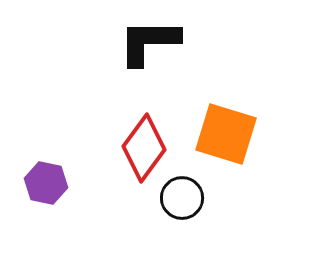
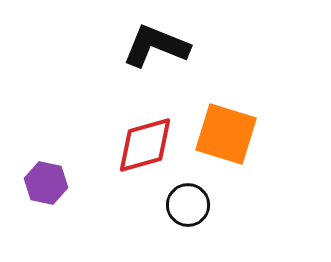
black L-shape: moved 7 px right, 4 px down; rotated 22 degrees clockwise
red diamond: moved 1 px right, 3 px up; rotated 38 degrees clockwise
black circle: moved 6 px right, 7 px down
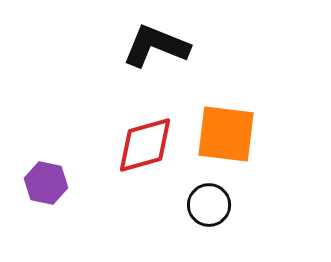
orange square: rotated 10 degrees counterclockwise
black circle: moved 21 px right
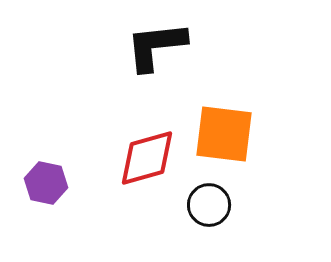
black L-shape: rotated 28 degrees counterclockwise
orange square: moved 2 px left
red diamond: moved 2 px right, 13 px down
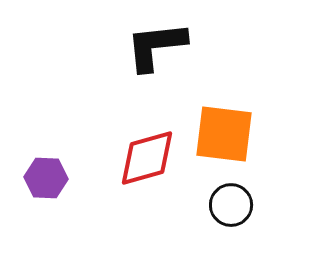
purple hexagon: moved 5 px up; rotated 9 degrees counterclockwise
black circle: moved 22 px right
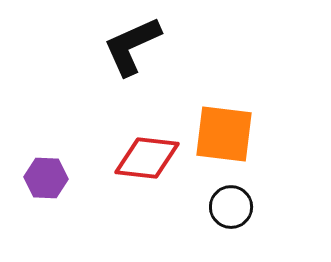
black L-shape: moved 24 px left; rotated 18 degrees counterclockwise
red diamond: rotated 22 degrees clockwise
black circle: moved 2 px down
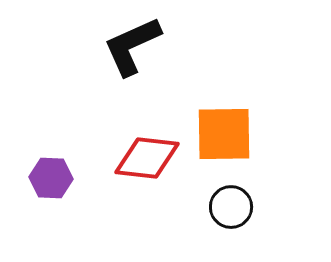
orange square: rotated 8 degrees counterclockwise
purple hexagon: moved 5 px right
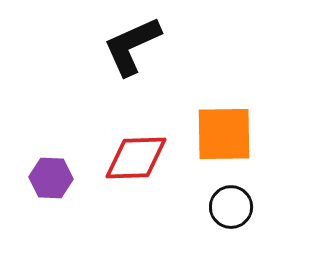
red diamond: moved 11 px left; rotated 8 degrees counterclockwise
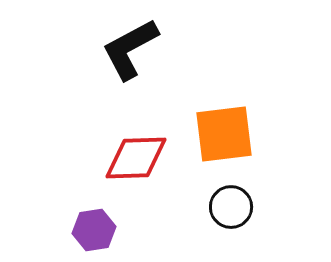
black L-shape: moved 2 px left, 3 px down; rotated 4 degrees counterclockwise
orange square: rotated 6 degrees counterclockwise
purple hexagon: moved 43 px right, 52 px down; rotated 12 degrees counterclockwise
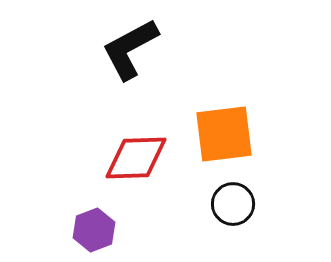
black circle: moved 2 px right, 3 px up
purple hexagon: rotated 12 degrees counterclockwise
